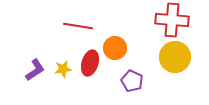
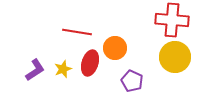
red line: moved 1 px left, 6 px down
yellow star: rotated 12 degrees counterclockwise
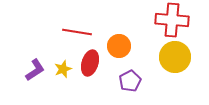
orange circle: moved 4 px right, 2 px up
purple pentagon: moved 2 px left; rotated 20 degrees clockwise
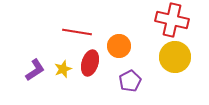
red cross: rotated 8 degrees clockwise
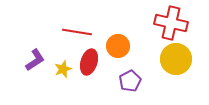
red cross: moved 1 px left, 3 px down
orange circle: moved 1 px left
yellow circle: moved 1 px right, 2 px down
red ellipse: moved 1 px left, 1 px up
purple L-shape: moved 10 px up
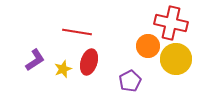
orange circle: moved 30 px right
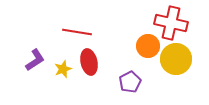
red ellipse: rotated 30 degrees counterclockwise
purple pentagon: moved 1 px down
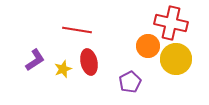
red line: moved 2 px up
